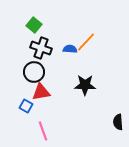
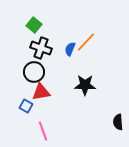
blue semicircle: rotated 72 degrees counterclockwise
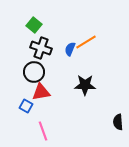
orange line: rotated 15 degrees clockwise
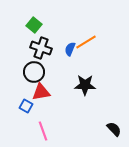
black semicircle: moved 4 px left, 7 px down; rotated 140 degrees clockwise
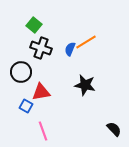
black circle: moved 13 px left
black star: rotated 10 degrees clockwise
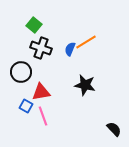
pink line: moved 15 px up
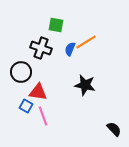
green square: moved 22 px right; rotated 28 degrees counterclockwise
red triangle: moved 3 px left; rotated 18 degrees clockwise
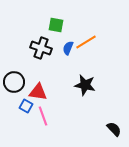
blue semicircle: moved 2 px left, 1 px up
black circle: moved 7 px left, 10 px down
